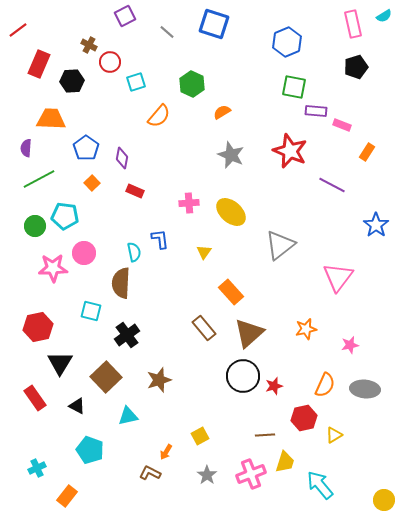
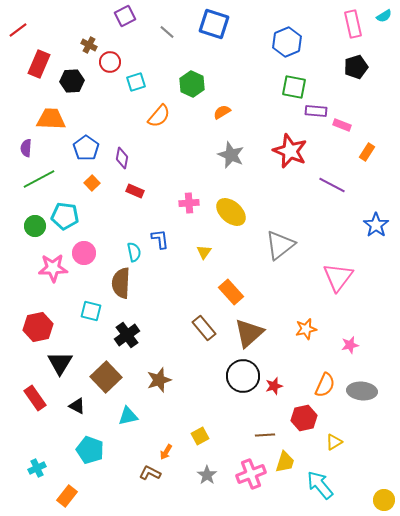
gray ellipse at (365, 389): moved 3 px left, 2 px down
yellow triangle at (334, 435): moved 7 px down
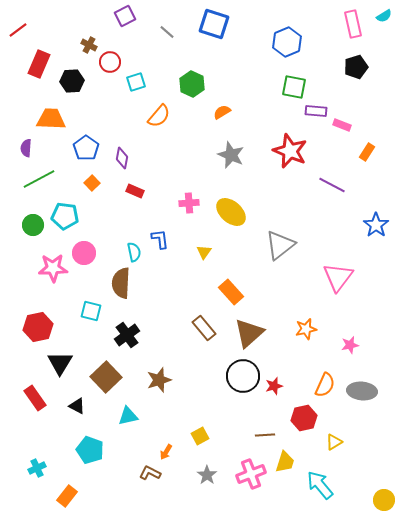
green circle at (35, 226): moved 2 px left, 1 px up
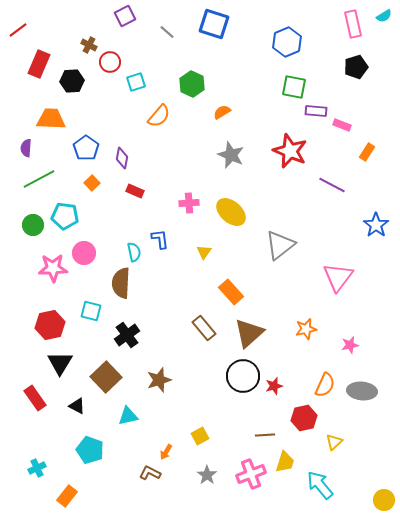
red hexagon at (38, 327): moved 12 px right, 2 px up
yellow triangle at (334, 442): rotated 12 degrees counterclockwise
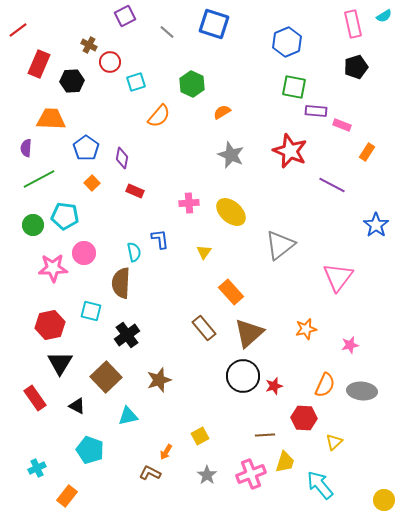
red hexagon at (304, 418): rotated 15 degrees clockwise
